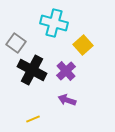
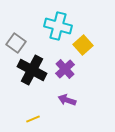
cyan cross: moved 4 px right, 3 px down
purple cross: moved 1 px left, 2 px up
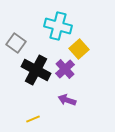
yellow square: moved 4 px left, 4 px down
black cross: moved 4 px right
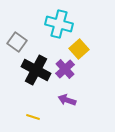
cyan cross: moved 1 px right, 2 px up
gray square: moved 1 px right, 1 px up
yellow line: moved 2 px up; rotated 40 degrees clockwise
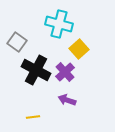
purple cross: moved 3 px down
yellow line: rotated 24 degrees counterclockwise
